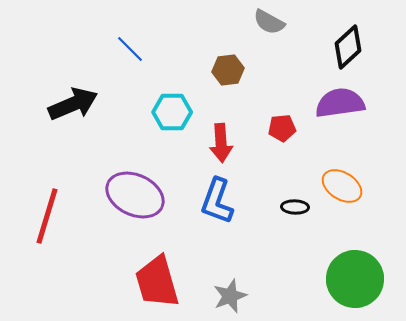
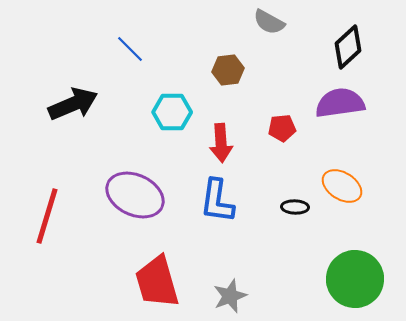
blue L-shape: rotated 12 degrees counterclockwise
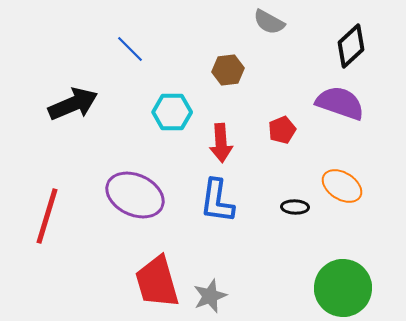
black diamond: moved 3 px right, 1 px up
purple semicircle: rotated 27 degrees clockwise
red pentagon: moved 2 px down; rotated 16 degrees counterclockwise
green circle: moved 12 px left, 9 px down
gray star: moved 20 px left
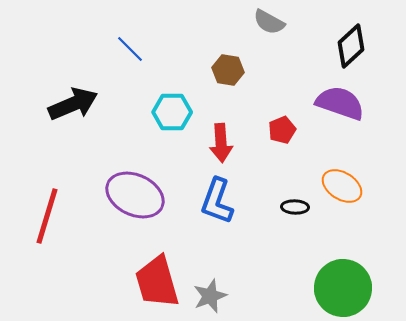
brown hexagon: rotated 16 degrees clockwise
blue L-shape: rotated 12 degrees clockwise
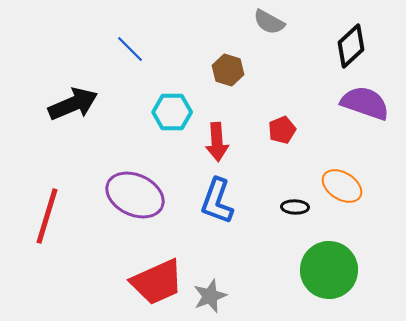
brown hexagon: rotated 8 degrees clockwise
purple semicircle: moved 25 px right
red arrow: moved 4 px left, 1 px up
red trapezoid: rotated 98 degrees counterclockwise
green circle: moved 14 px left, 18 px up
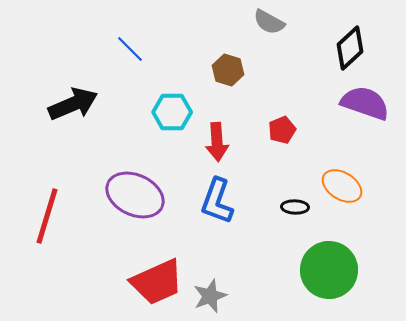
black diamond: moved 1 px left, 2 px down
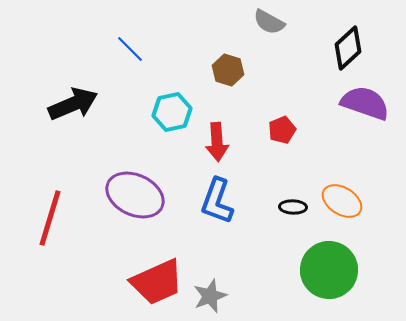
black diamond: moved 2 px left
cyan hexagon: rotated 12 degrees counterclockwise
orange ellipse: moved 15 px down
black ellipse: moved 2 px left
red line: moved 3 px right, 2 px down
